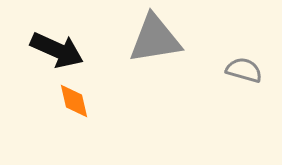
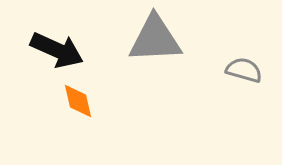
gray triangle: rotated 6 degrees clockwise
orange diamond: moved 4 px right
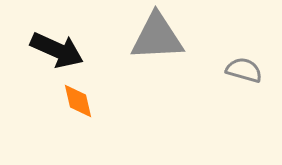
gray triangle: moved 2 px right, 2 px up
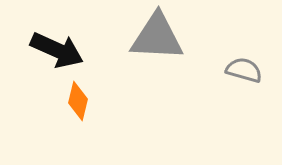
gray triangle: rotated 6 degrees clockwise
orange diamond: rotated 27 degrees clockwise
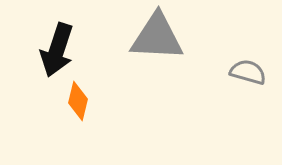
black arrow: rotated 84 degrees clockwise
gray semicircle: moved 4 px right, 2 px down
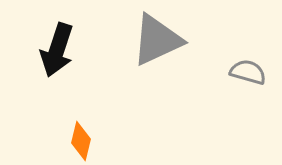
gray triangle: moved 3 px down; rotated 28 degrees counterclockwise
orange diamond: moved 3 px right, 40 px down
